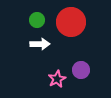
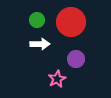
purple circle: moved 5 px left, 11 px up
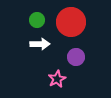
purple circle: moved 2 px up
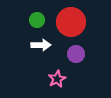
white arrow: moved 1 px right, 1 px down
purple circle: moved 3 px up
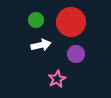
green circle: moved 1 px left
white arrow: rotated 12 degrees counterclockwise
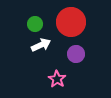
green circle: moved 1 px left, 4 px down
white arrow: rotated 12 degrees counterclockwise
pink star: rotated 12 degrees counterclockwise
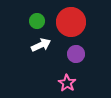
green circle: moved 2 px right, 3 px up
pink star: moved 10 px right, 4 px down
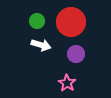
white arrow: rotated 42 degrees clockwise
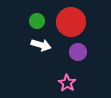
purple circle: moved 2 px right, 2 px up
